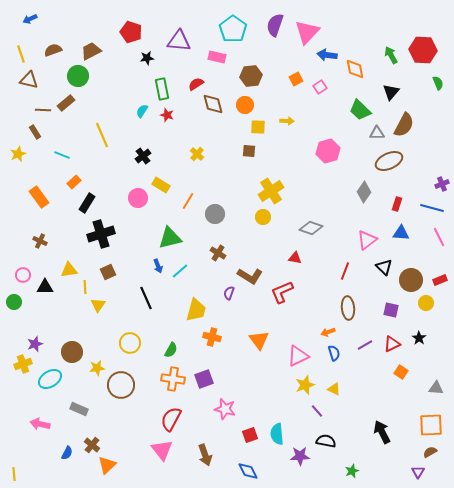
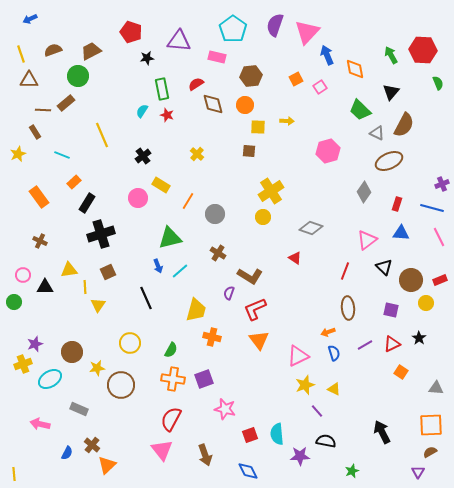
blue arrow at (327, 55): rotated 60 degrees clockwise
brown triangle at (29, 80): rotated 12 degrees counterclockwise
gray triangle at (377, 133): rotated 28 degrees clockwise
red triangle at (295, 258): rotated 24 degrees clockwise
red L-shape at (282, 292): moved 27 px left, 17 px down
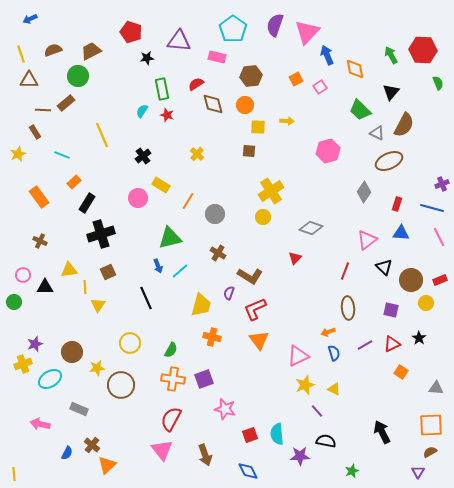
red triangle at (295, 258): rotated 40 degrees clockwise
yellow trapezoid at (196, 310): moved 5 px right, 5 px up
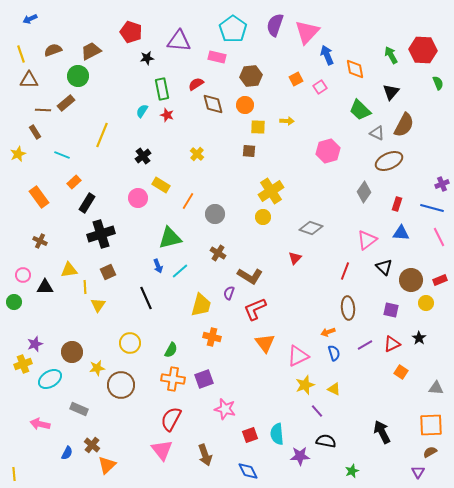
yellow line at (102, 135): rotated 45 degrees clockwise
orange triangle at (259, 340): moved 6 px right, 3 px down
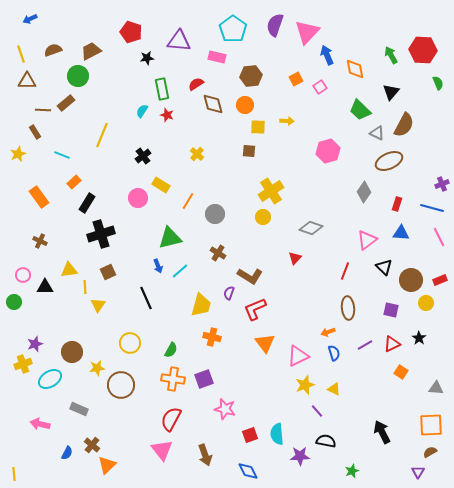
brown triangle at (29, 80): moved 2 px left, 1 px down
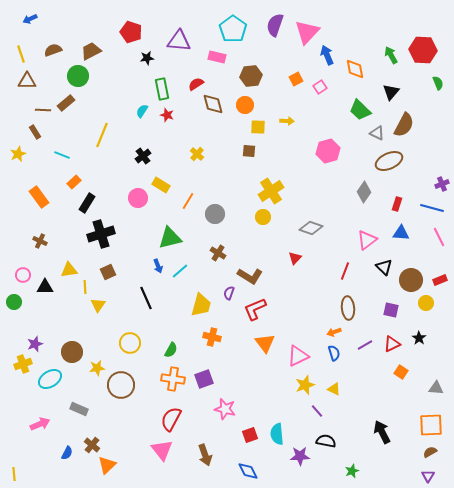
orange arrow at (328, 332): moved 6 px right
pink arrow at (40, 424): rotated 144 degrees clockwise
purple triangle at (418, 472): moved 10 px right, 4 px down
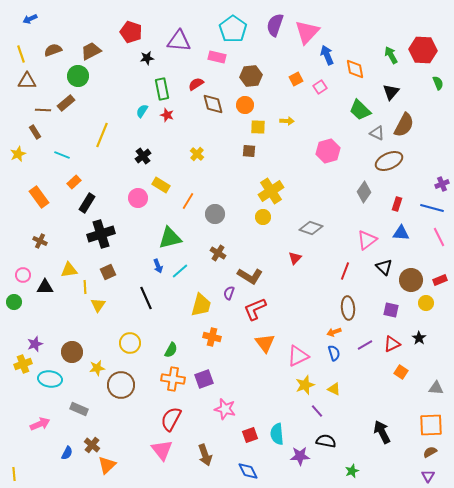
cyan ellipse at (50, 379): rotated 40 degrees clockwise
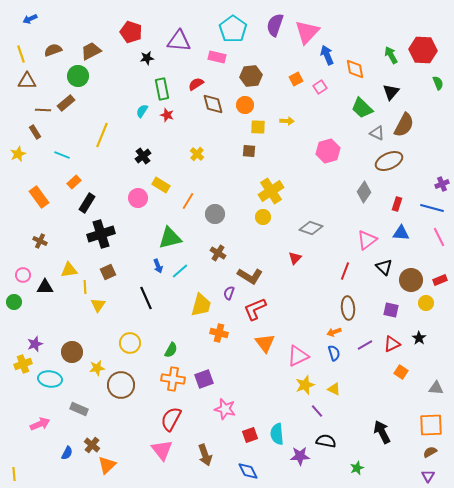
green trapezoid at (360, 110): moved 2 px right, 2 px up
orange cross at (212, 337): moved 7 px right, 4 px up
green star at (352, 471): moved 5 px right, 3 px up
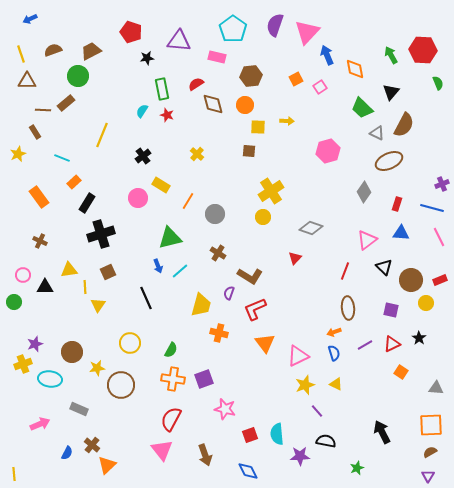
cyan line at (62, 155): moved 3 px down
yellow triangle at (334, 389): moved 2 px right, 5 px up
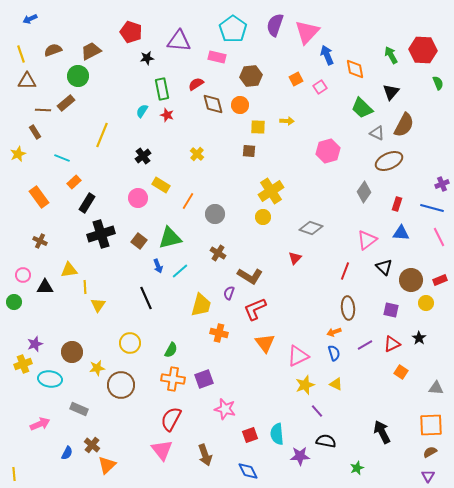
orange circle at (245, 105): moved 5 px left
brown square at (108, 272): moved 31 px right, 31 px up; rotated 28 degrees counterclockwise
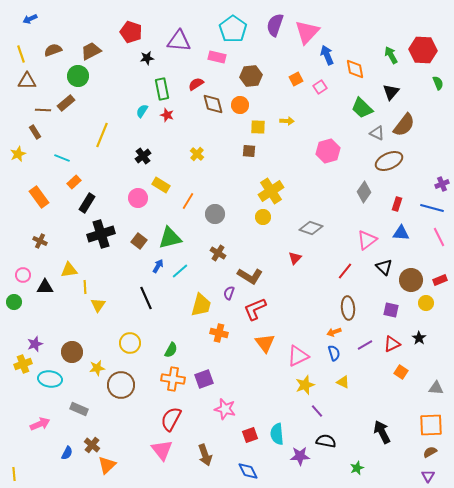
brown semicircle at (404, 125): rotated 10 degrees clockwise
blue arrow at (158, 266): rotated 128 degrees counterclockwise
red line at (345, 271): rotated 18 degrees clockwise
yellow triangle at (336, 384): moved 7 px right, 2 px up
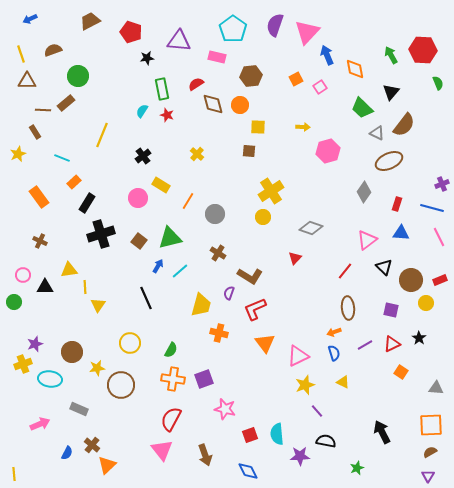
brown trapezoid at (91, 51): moved 1 px left, 30 px up
yellow arrow at (287, 121): moved 16 px right, 6 px down
